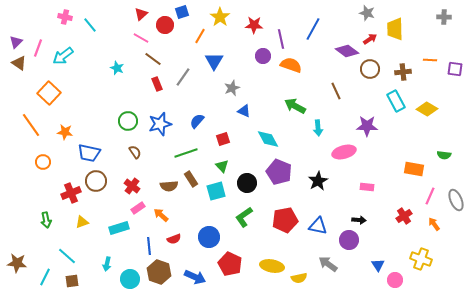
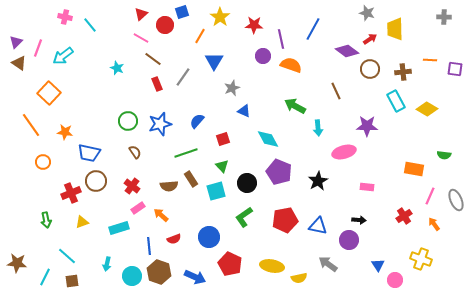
cyan circle at (130, 279): moved 2 px right, 3 px up
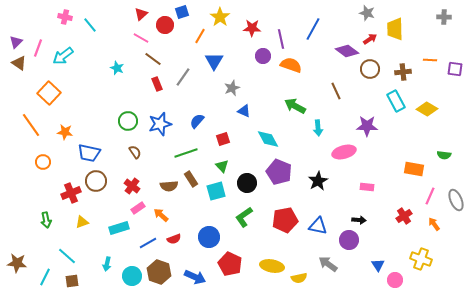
red star at (254, 25): moved 2 px left, 3 px down
blue line at (149, 246): moved 1 px left, 3 px up; rotated 66 degrees clockwise
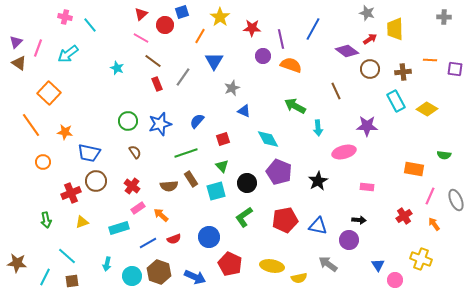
cyan arrow at (63, 56): moved 5 px right, 2 px up
brown line at (153, 59): moved 2 px down
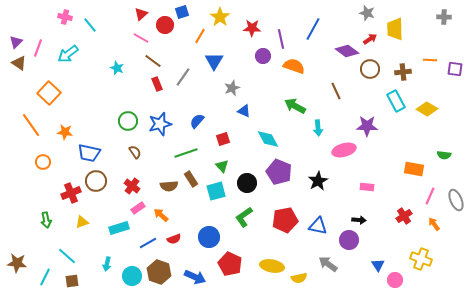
orange semicircle at (291, 65): moved 3 px right, 1 px down
pink ellipse at (344, 152): moved 2 px up
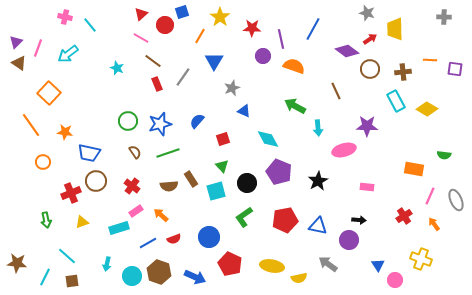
green line at (186, 153): moved 18 px left
pink rectangle at (138, 208): moved 2 px left, 3 px down
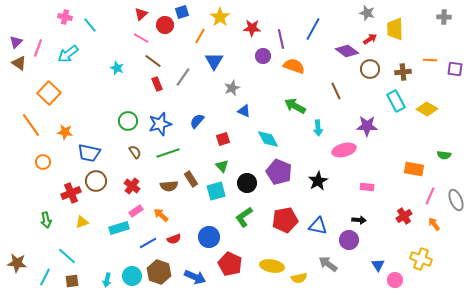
cyan arrow at (107, 264): moved 16 px down
